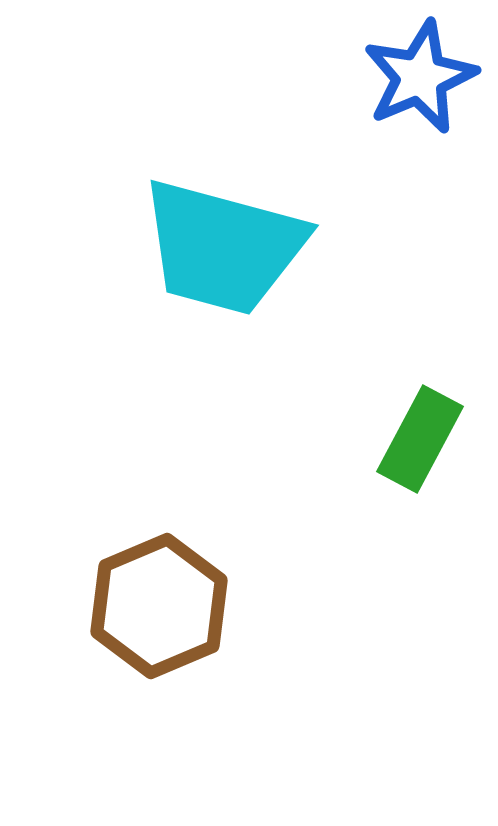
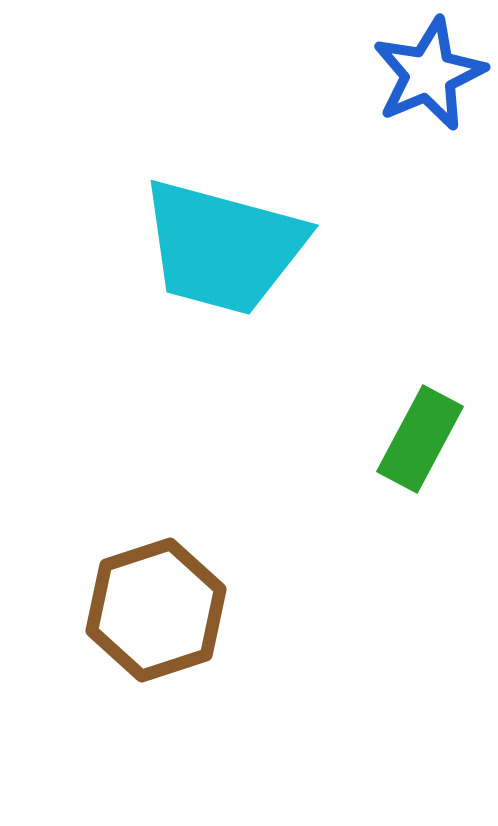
blue star: moved 9 px right, 3 px up
brown hexagon: moved 3 px left, 4 px down; rotated 5 degrees clockwise
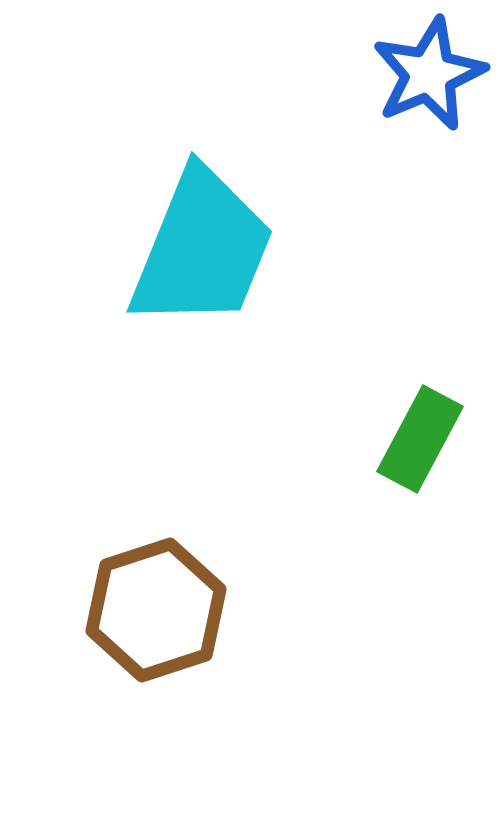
cyan trapezoid: moved 21 px left, 2 px down; rotated 83 degrees counterclockwise
